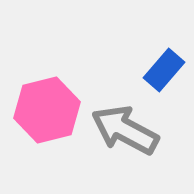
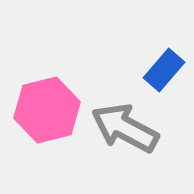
gray arrow: moved 2 px up
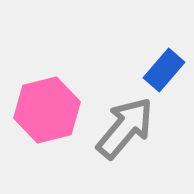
gray arrow: rotated 102 degrees clockwise
